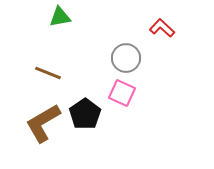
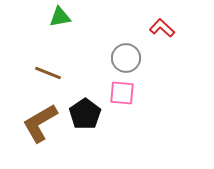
pink square: rotated 20 degrees counterclockwise
brown L-shape: moved 3 px left
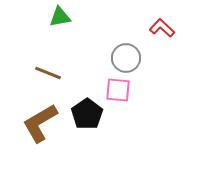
pink square: moved 4 px left, 3 px up
black pentagon: moved 2 px right
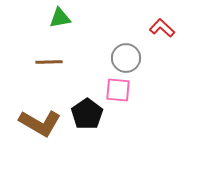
green triangle: moved 1 px down
brown line: moved 1 px right, 11 px up; rotated 24 degrees counterclockwise
brown L-shape: rotated 120 degrees counterclockwise
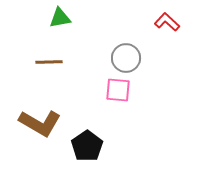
red L-shape: moved 5 px right, 6 px up
black pentagon: moved 32 px down
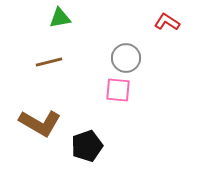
red L-shape: rotated 10 degrees counterclockwise
brown line: rotated 12 degrees counterclockwise
black pentagon: rotated 16 degrees clockwise
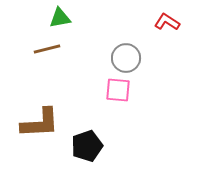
brown line: moved 2 px left, 13 px up
brown L-shape: rotated 33 degrees counterclockwise
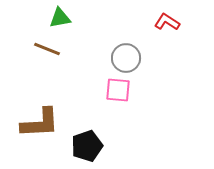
brown line: rotated 36 degrees clockwise
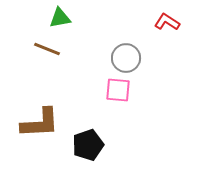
black pentagon: moved 1 px right, 1 px up
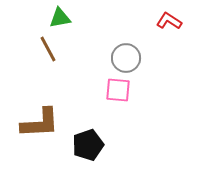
red L-shape: moved 2 px right, 1 px up
brown line: moved 1 px right; rotated 40 degrees clockwise
